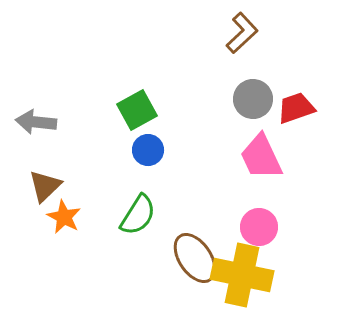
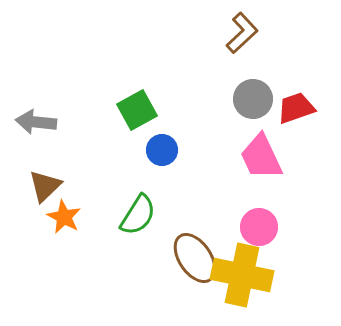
blue circle: moved 14 px right
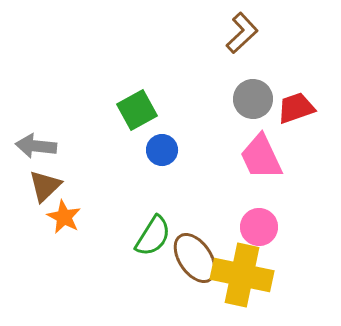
gray arrow: moved 24 px down
green semicircle: moved 15 px right, 21 px down
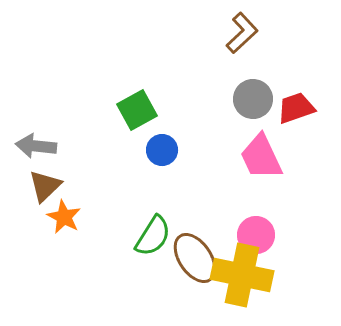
pink circle: moved 3 px left, 8 px down
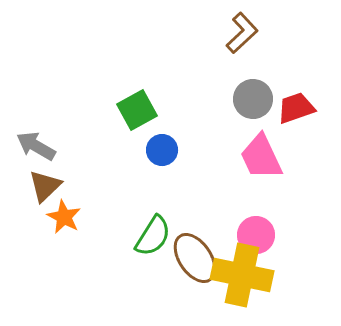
gray arrow: rotated 24 degrees clockwise
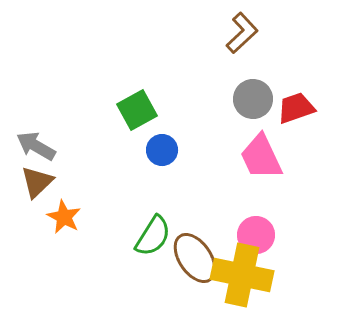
brown triangle: moved 8 px left, 4 px up
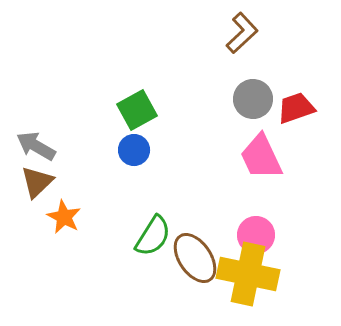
blue circle: moved 28 px left
yellow cross: moved 6 px right, 1 px up
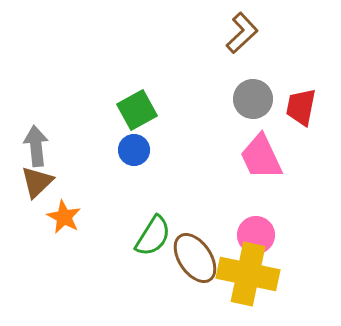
red trapezoid: moved 5 px right, 1 px up; rotated 60 degrees counterclockwise
gray arrow: rotated 54 degrees clockwise
